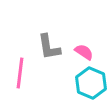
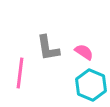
gray L-shape: moved 1 px left, 1 px down
cyan hexagon: moved 2 px down
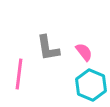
pink semicircle: rotated 18 degrees clockwise
pink line: moved 1 px left, 1 px down
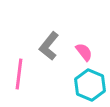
gray L-shape: moved 1 px right, 2 px up; rotated 48 degrees clockwise
cyan hexagon: moved 1 px left
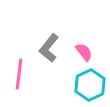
gray L-shape: moved 2 px down
cyan hexagon: rotated 12 degrees clockwise
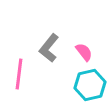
cyan hexagon: rotated 12 degrees clockwise
